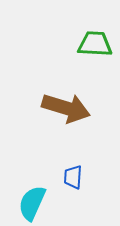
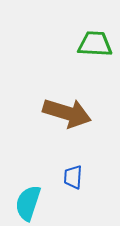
brown arrow: moved 1 px right, 5 px down
cyan semicircle: moved 4 px left; rotated 6 degrees counterclockwise
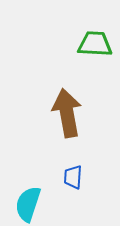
brown arrow: rotated 117 degrees counterclockwise
cyan semicircle: moved 1 px down
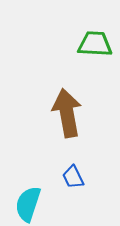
blue trapezoid: rotated 30 degrees counterclockwise
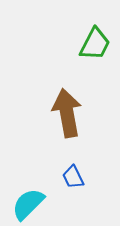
green trapezoid: rotated 114 degrees clockwise
cyan semicircle: rotated 27 degrees clockwise
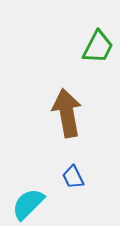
green trapezoid: moved 3 px right, 3 px down
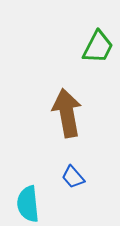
blue trapezoid: rotated 15 degrees counterclockwise
cyan semicircle: rotated 51 degrees counterclockwise
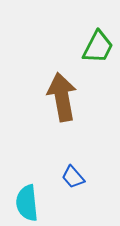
brown arrow: moved 5 px left, 16 px up
cyan semicircle: moved 1 px left, 1 px up
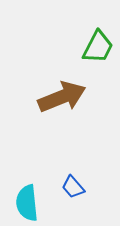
brown arrow: rotated 78 degrees clockwise
blue trapezoid: moved 10 px down
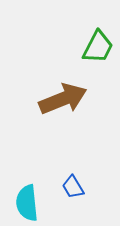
brown arrow: moved 1 px right, 2 px down
blue trapezoid: rotated 10 degrees clockwise
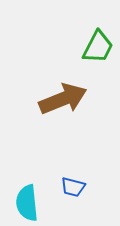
blue trapezoid: rotated 45 degrees counterclockwise
